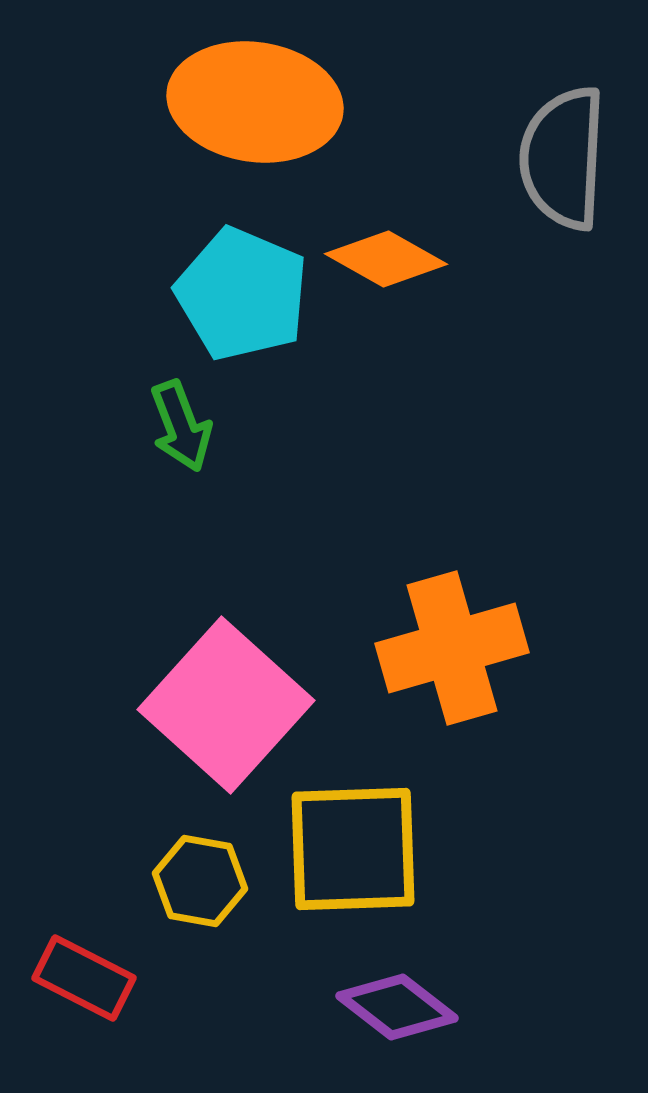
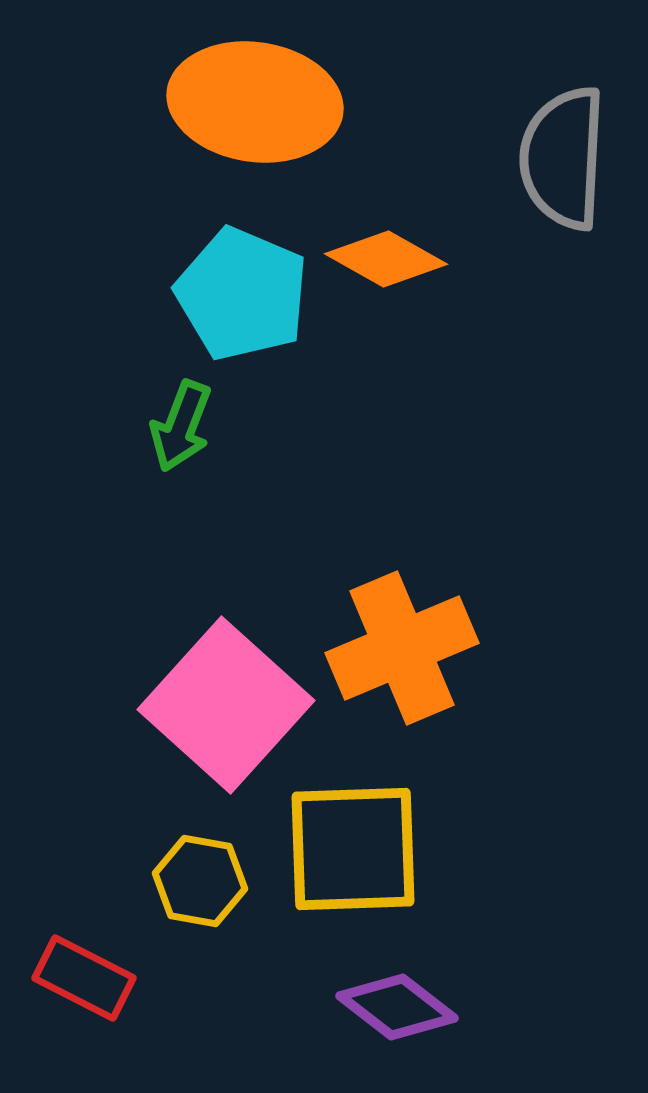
green arrow: rotated 42 degrees clockwise
orange cross: moved 50 px left; rotated 7 degrees counterclockwise
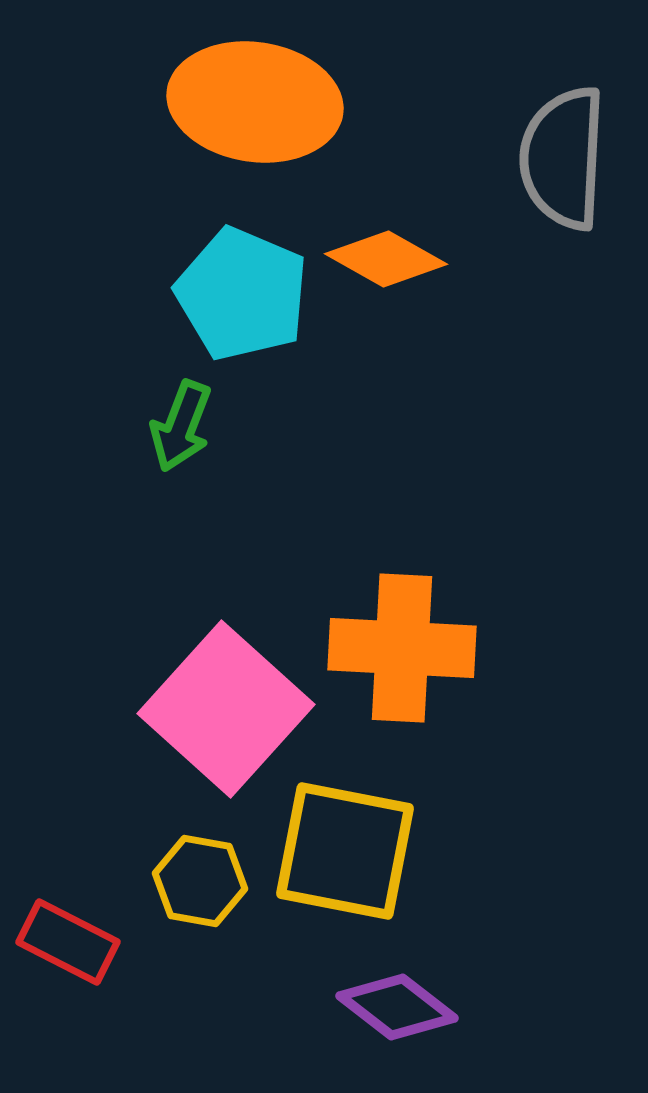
orange cross: rotated 26 degrees clockwise
pink square: moved 4 px down
yellow square: moved 8 px left, 2 px down; rotated 13 degrees clockwise
red rectangle: moved 16 px left, 36 px up
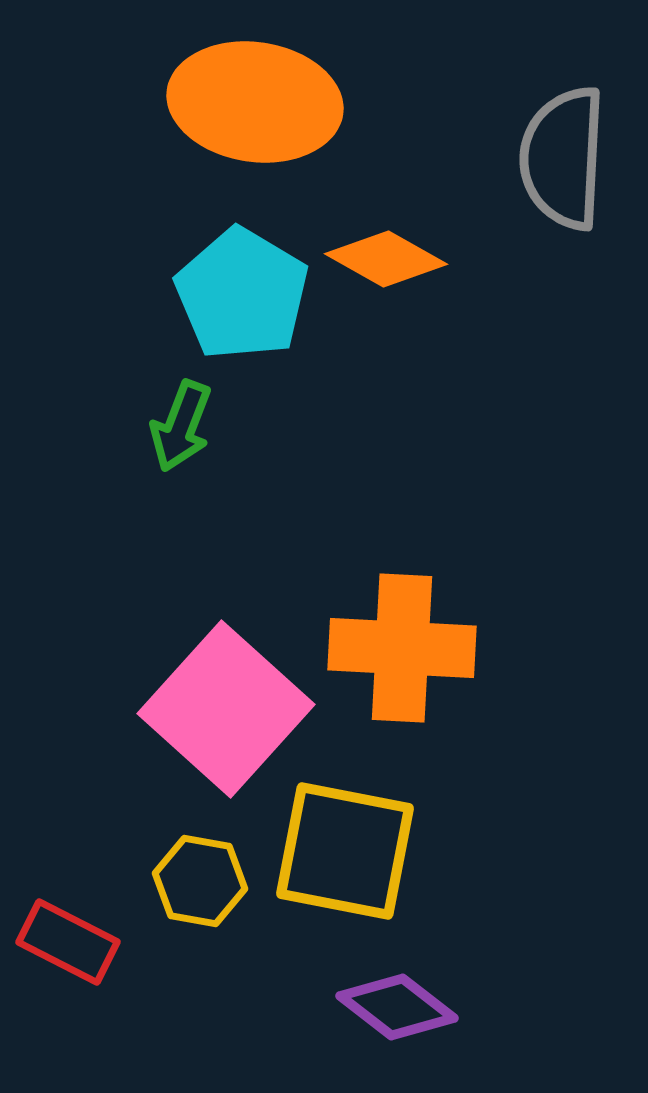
cyan pentagon: rotated 8 degrees clockwise
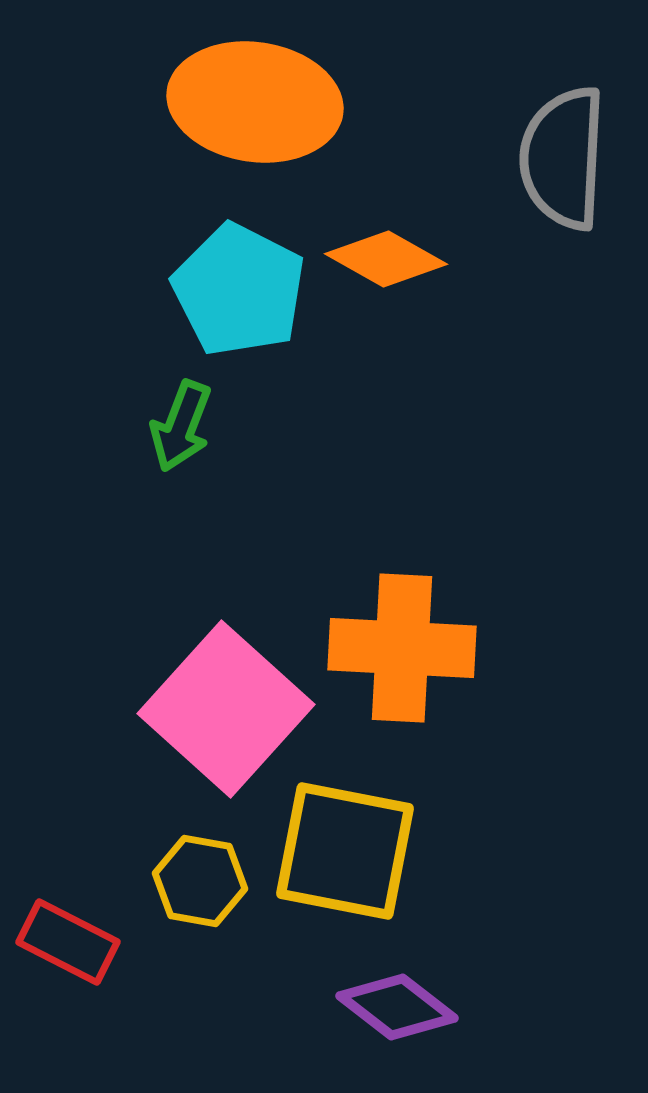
cyan pentagon: moved 3 px left, 4 px up; rotated 4 degrees counterclockwise
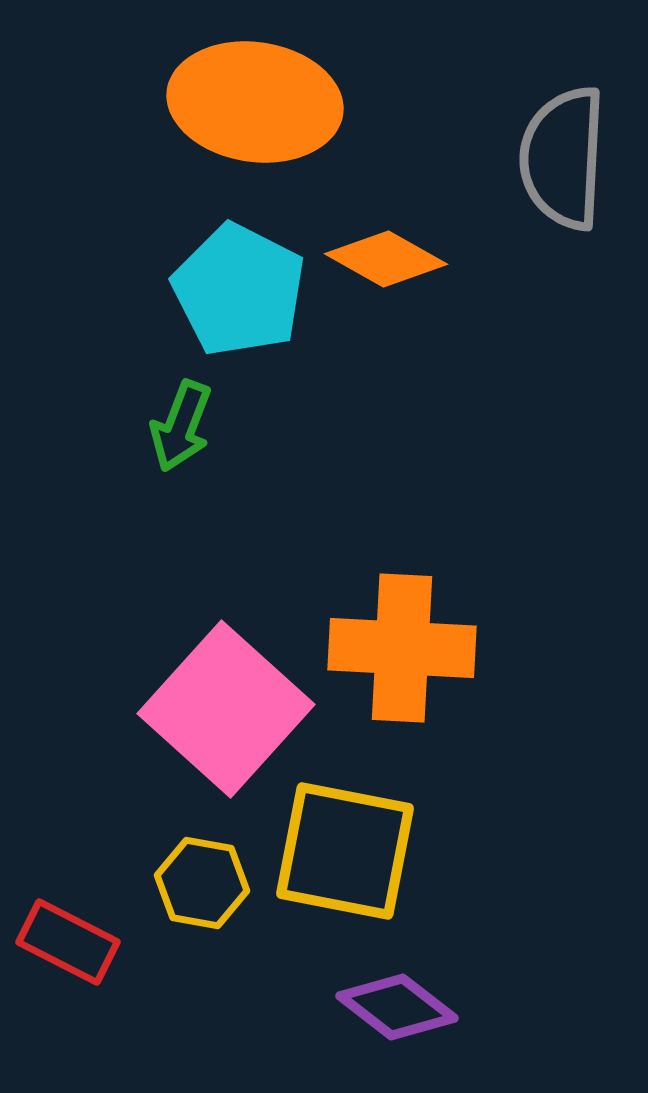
yellow hexagon: moved 2 px right, 2 px down
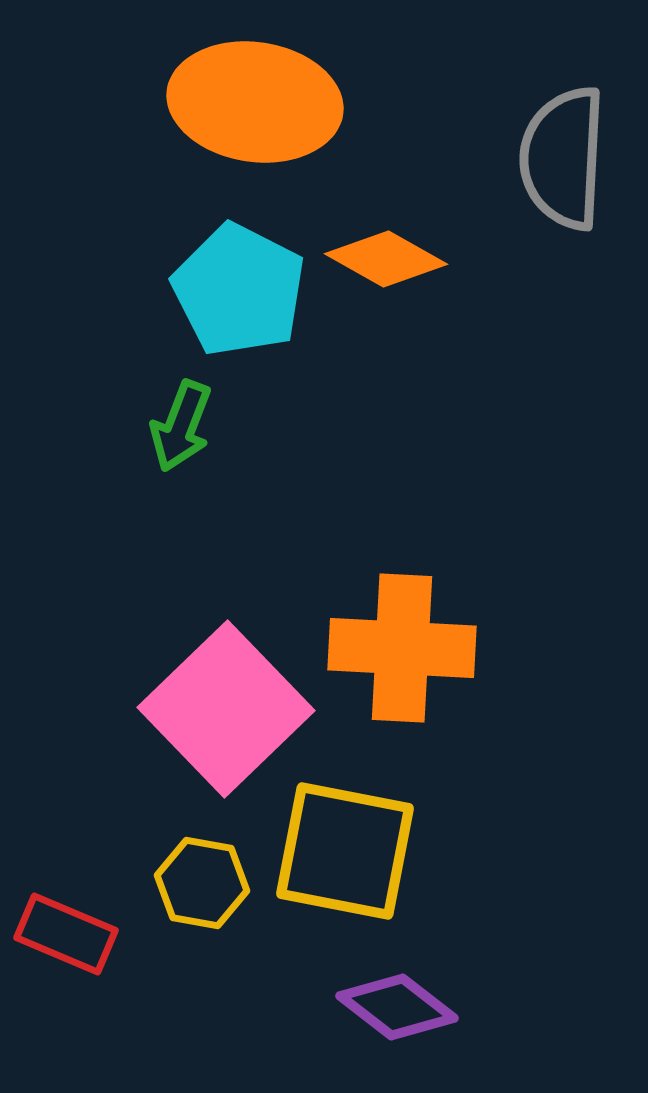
pink square: rotated 4 degrees clockwise
red rectangle: moved 2 px left, 8 px up; rotated 4 degrees counterclockwise
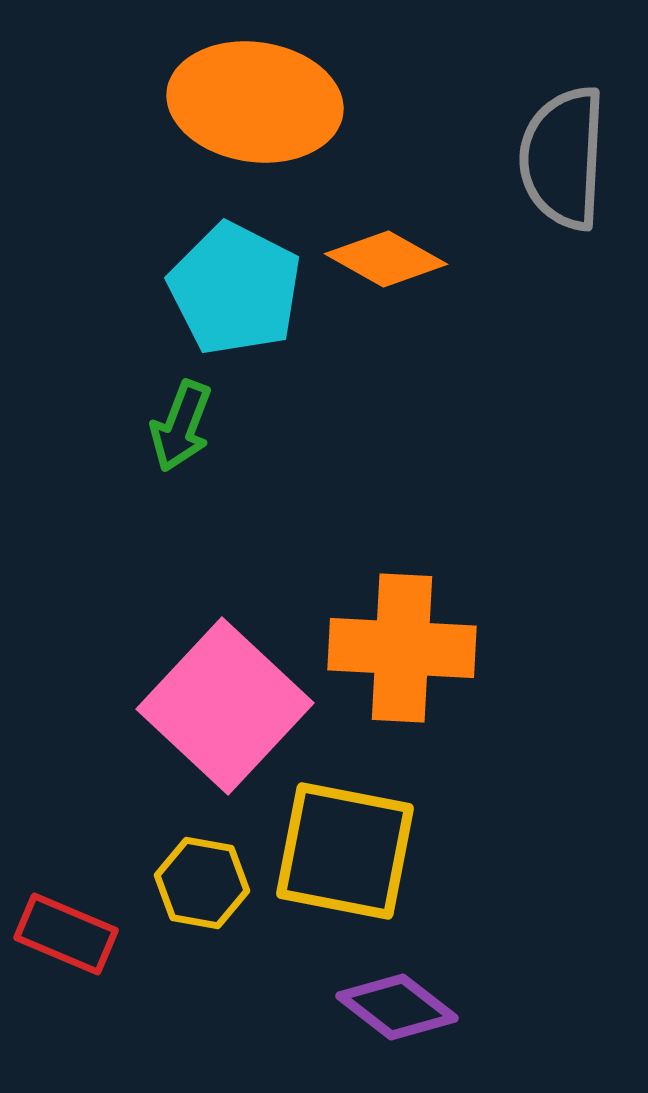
cyan pentagon: moved 4 px left, 1 px up
pink square: moved 1 px left, 3 px up; rotated 3 degrees counterclockwise
